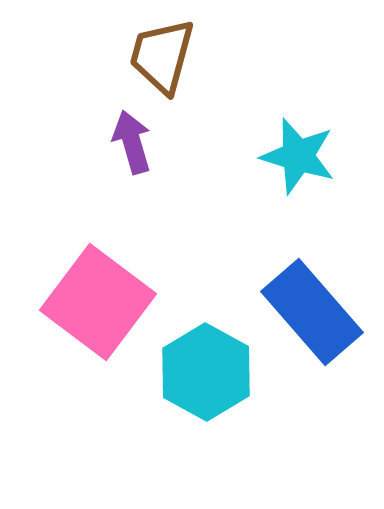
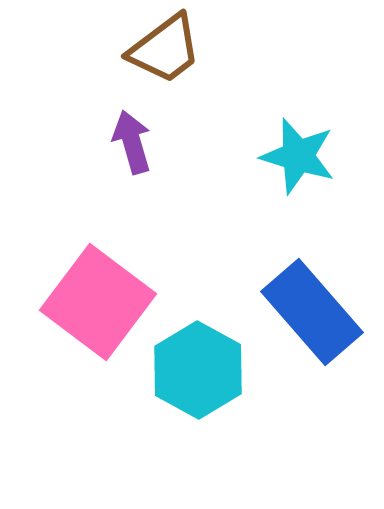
brown trapezoid: moved 3 px right, 7 px up; rotated 142 degrees counterclockwise
cyan hexagon: moved 8 px left, 2 px up
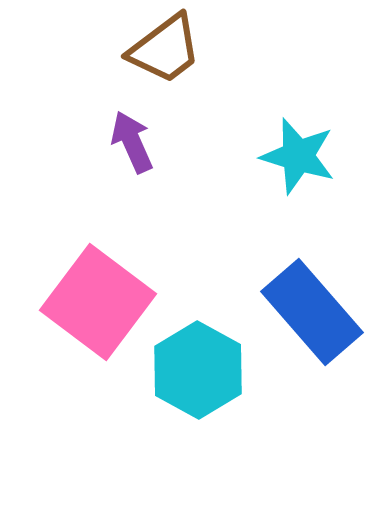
purple arrow: rotated 8 degrees counterclockwise
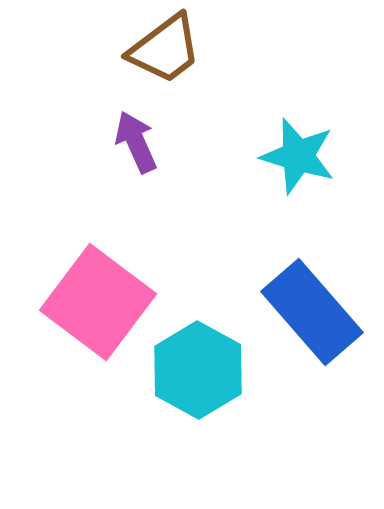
purple arrow: moved 4 px right
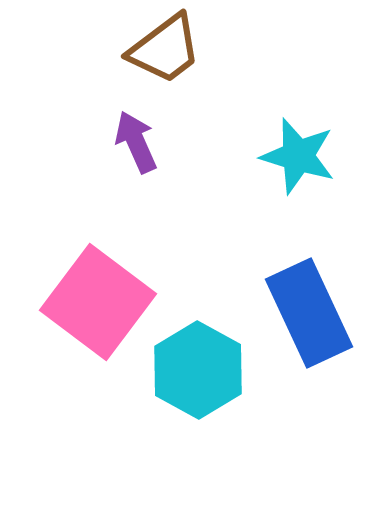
blue rectangle: moved 3 px left, 1 px down; rotated 16 degrees clockwise
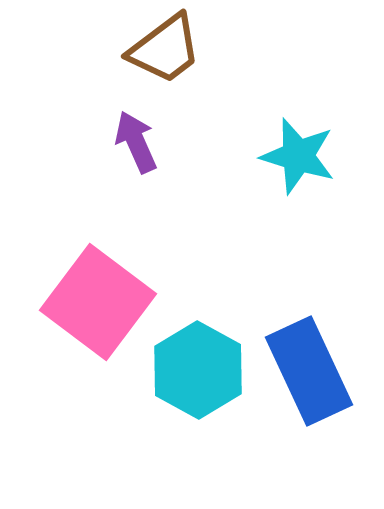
blue rectangle: moved 58 px down
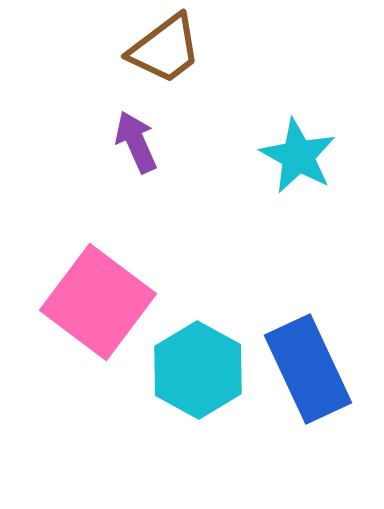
cyan star: rotated 12 degrees clockwise
blue rectangle: moved 1 px left, 2 px up
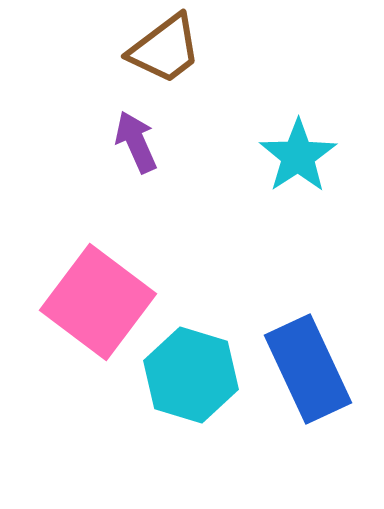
cyan star: rotated 10 degrees clockwise
cyan hexagon: moved 7 px left, 5 px down; rotated 12 degrees counterclockwise
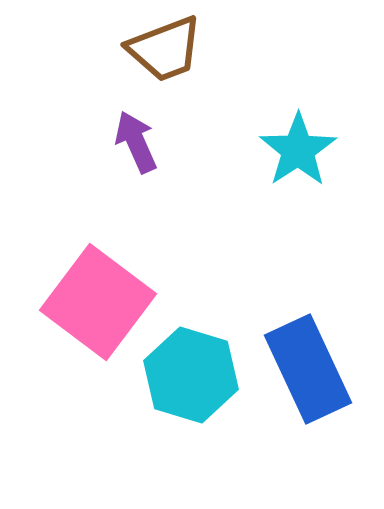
brown trapezoid: rotated 16 degrees clockwise
cyan star: moved 6 px up
